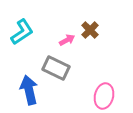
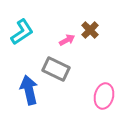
gray rectangle: moved 1 px down
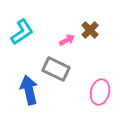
pink ellipse: moved 4 px left, 4 px up
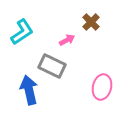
brown cross: moved 1 px right, 8 px up
gray rectangle: moved 4 px left, 3 px up
pink ellipse: moved 2 px right, 5 px up
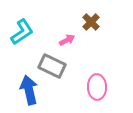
pink ellipse: moved 5 px left; rotated 15 degrees counterclockwise
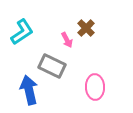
brown cross: moved 5 px left, 6 px down
pink arrow: rotated 91 degrees clockwise
pink ellipse: moved 2 px left
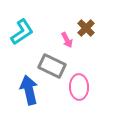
pink ellipse: moved 16 px left
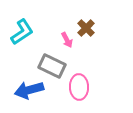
blue arrow: rotated 92 degrees counterclockwise
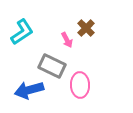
pink ellipse: moved 1 px right, 2 px up
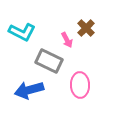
cyan L-shape: rotated 60 degrees clockwise
gray rectangle: moved 3 px left, 5 px up
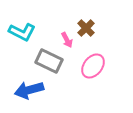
pink ellipse: moved 13 px right, 19 px up; rotated 40 degrees clockwise
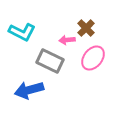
pink arrow: rotated 112 degrees clockwise
gray rectangle: moved 1 px right
pink ellipse: moved 8 px up
